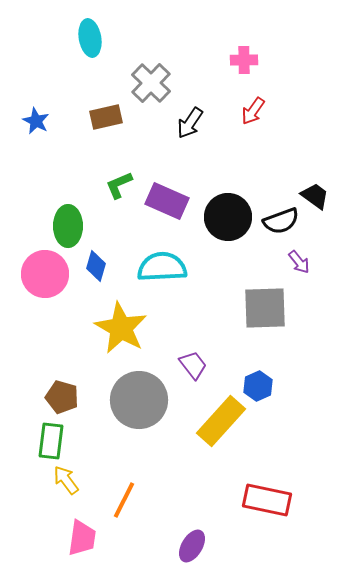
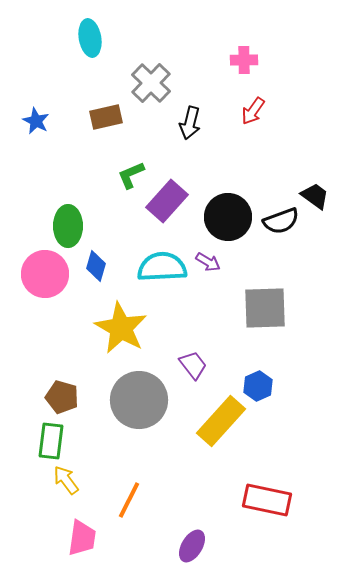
black arrow: rotated 20 degrees counterclockwise
green L-shape: moved 12 px right, 10 px up
purple rectangle: rotated 72 degrees counterclockwise
purple arrow: moved 91 px left; rotated 20 degrees counterclockwise
orange line: moved 5 px right
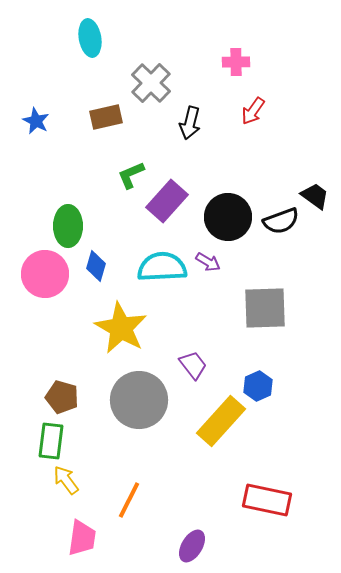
pink cross: moved 8 px left, 2 px down
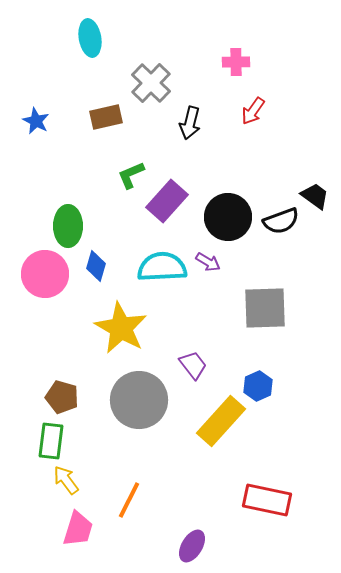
pink trapezoid: moved 4 px left, 9 px up; rotated 9 degrees clockwise
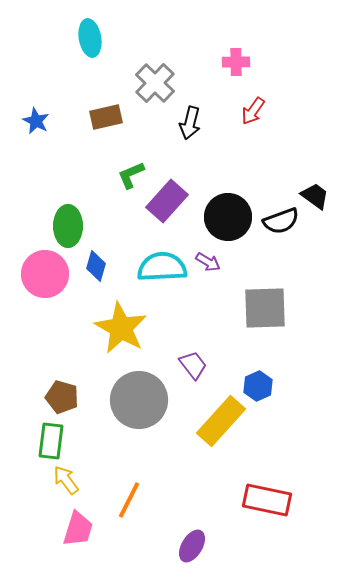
gray cross: moved 4 px right
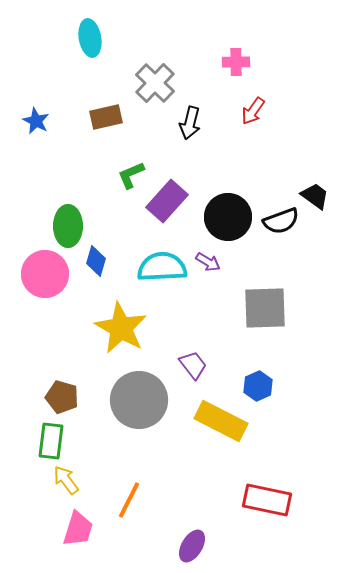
blue diamond: moved 5 px up
yellow rectangle: rotated 75 degrees clockwise
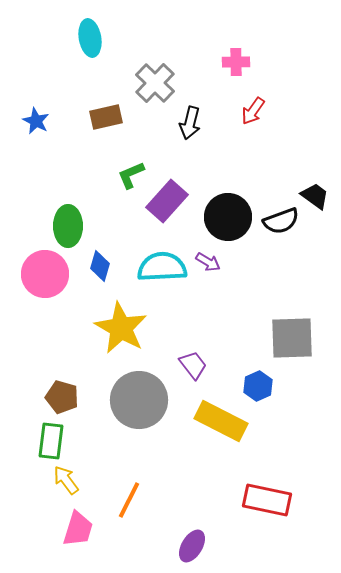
blue diamond: moved 4 px right, 5 px down
gray square: moved 27 px right, 30 px down
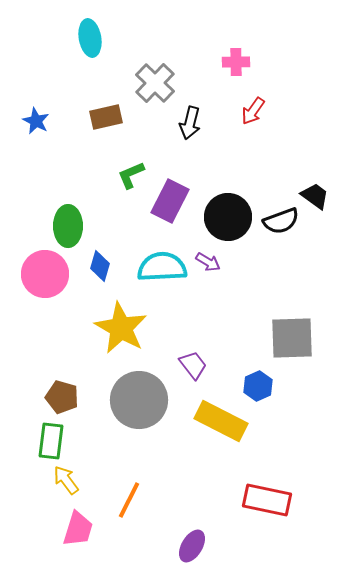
purple rectangle: moved 3 px right; rotated 15 degrees counterclockwise
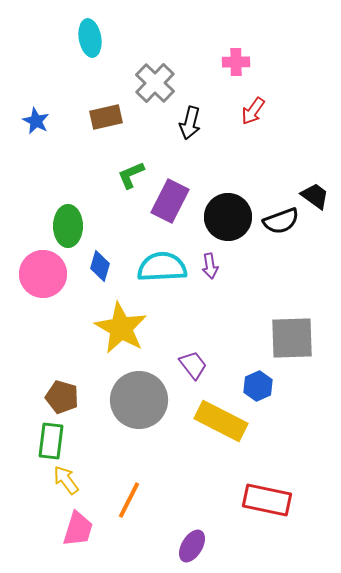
purple arrow: moved 2 px right, 4 px down; rotated 50 degrees clockwise
pink circle: moved 2 px left
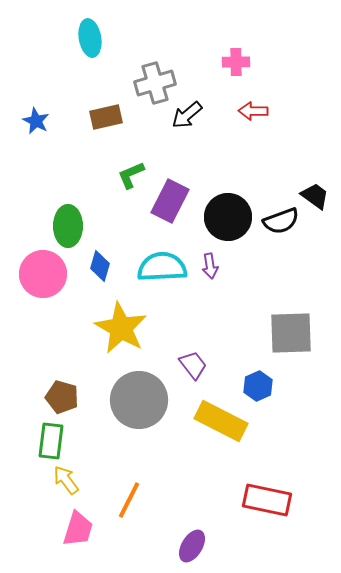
gray cross: rotated 30 degrees clockwise
red arrow: rotated 56 degrees clockwise
black arrow: moved 3 px left, 8 px up; rotated 36 degrees clockwise
gray square: moved 1 px left, 5 px up
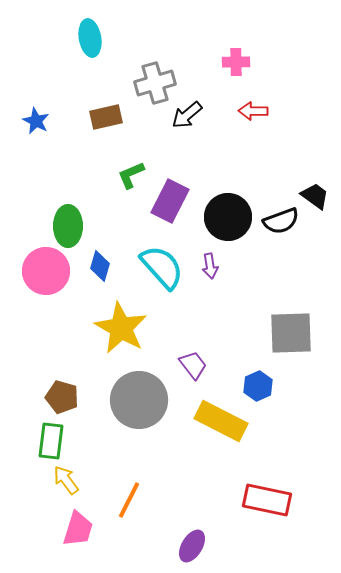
cyan semicircle: rotated 51 degrees clockwise
pink circle: moved 3 px right, 3 px up
